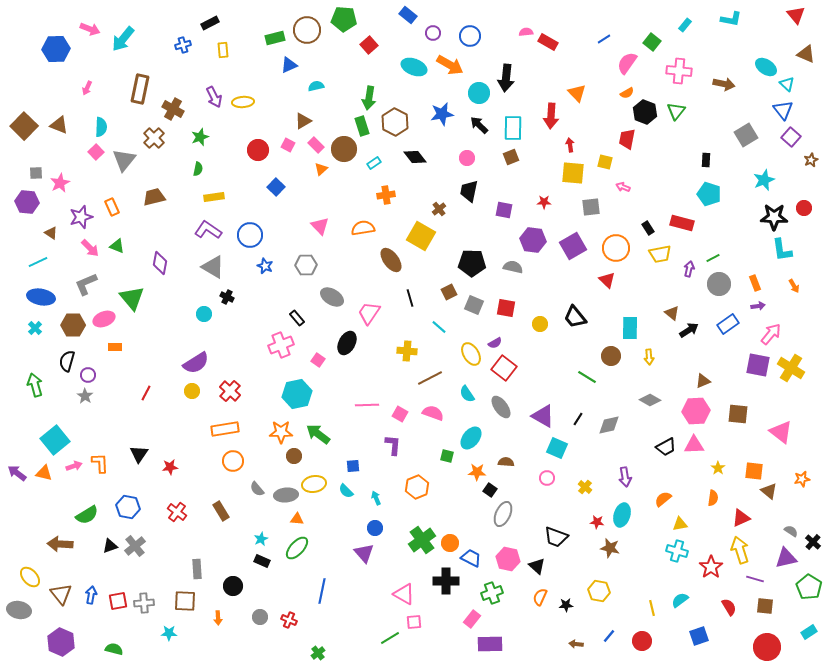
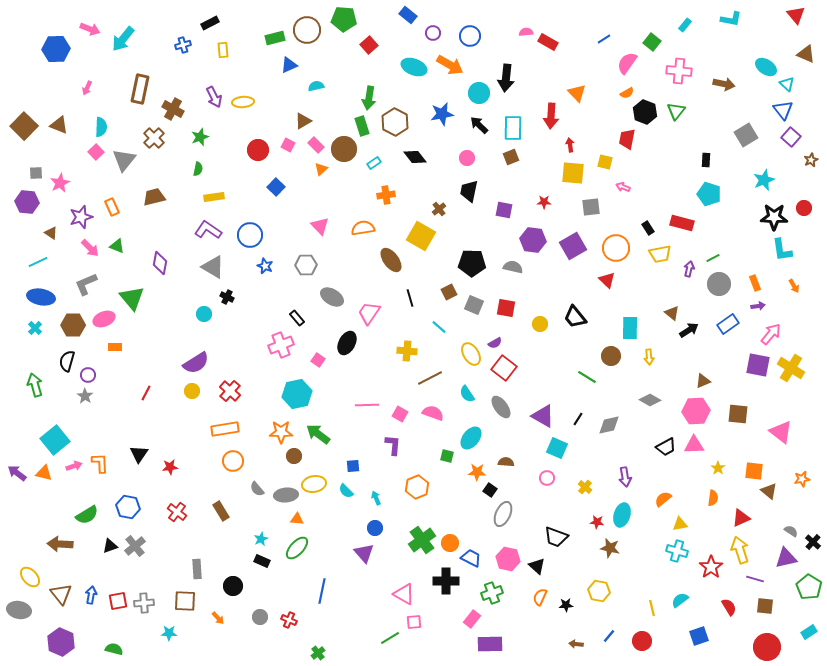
orange arrow at (218, 618): rotated 40 degrees counterclockwise
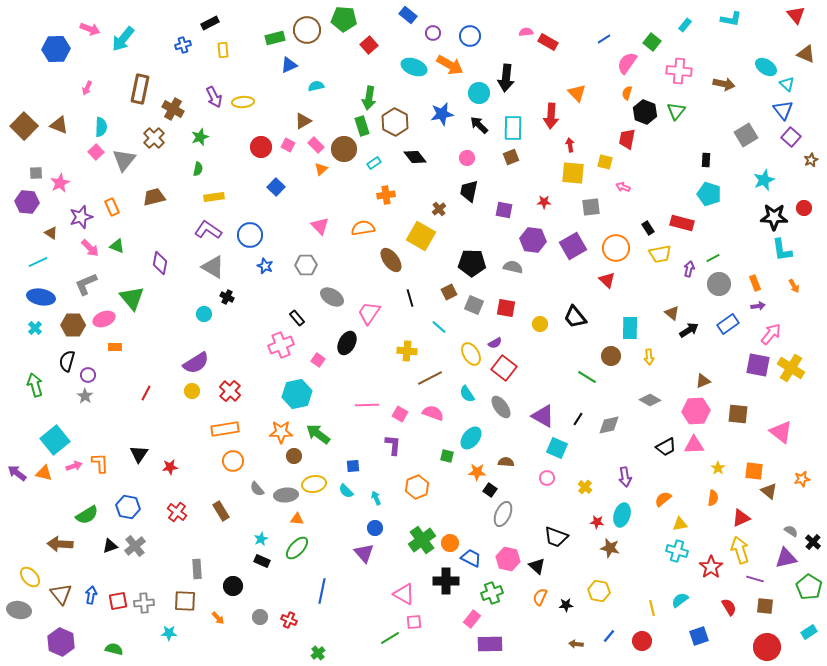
orange semicircle at (627, 93): rotated 136 degrees clockwise
red circle at (258, 150): moved 3 px right, 3 px up
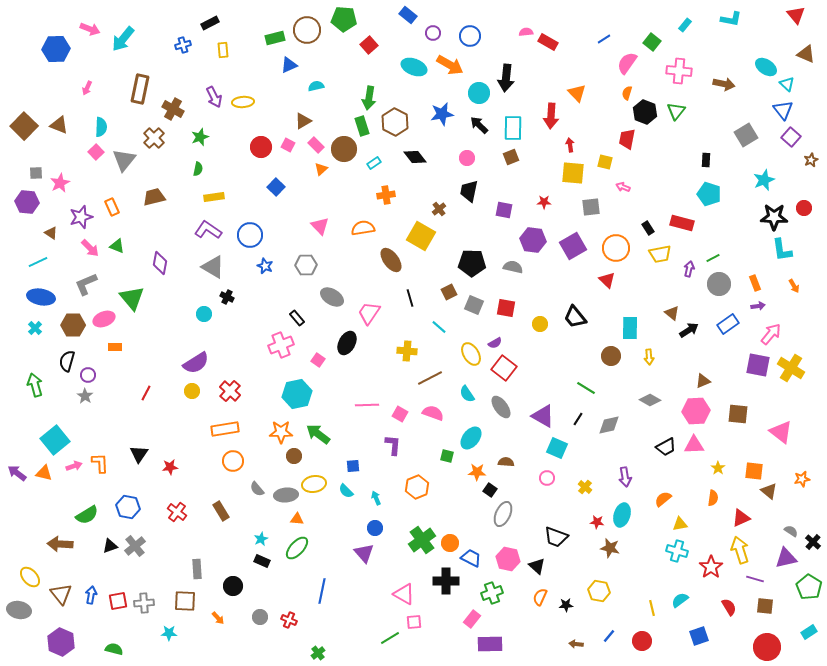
green line at (587, 377): moved 1 px left, 11 px down
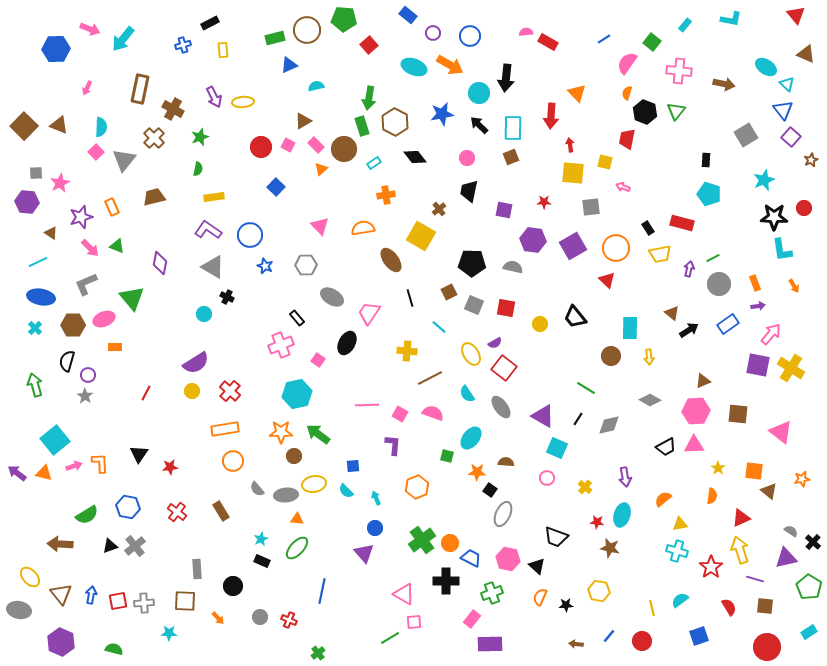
orange semicircle at (713, 498): moved 1 px left, 2 px up
